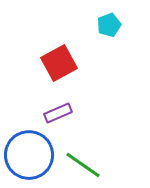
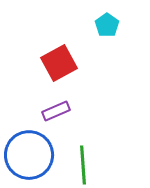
cyan pentagon: moved 2 px left; rotated 15 degrees counterclockwise
purple rectangle: moved 2 px left, 2 px up
green line: rotated 51 degrees clockwise
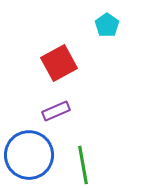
green line: rotated 6 degrees counterclockwise
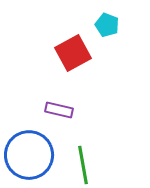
cyan pentagon: rotated 15 degrees counterclockwise
red square: moved 14 px right, 10 px up
purple rectangle: moved 3 px right, 1 px up; rotated 36 degrees clockwise
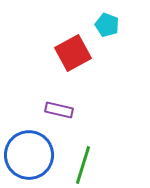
green line: rotated 27 degrees clockwise
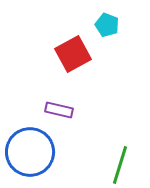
red square: moved 1 px down
blue circle: moved 1 px right, 3 px up
green line: moved 37 px right
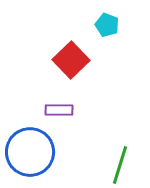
red square: moved 2 px left, 6 px down; rotated 15 degrees counterclockwise
purple rectangle: rotated 12 degrees counterclockwise
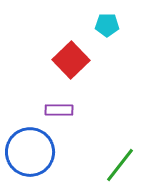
cyan pentagon: rotated 20 degrees counterclockwise
green line: rotated 21 degrees clockwise
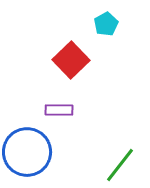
cyan pentagon: moved 1 px left, 1 px up; rotated 30 degrees counterclockwise
blue circle: moved 3 px left
